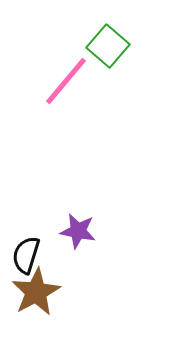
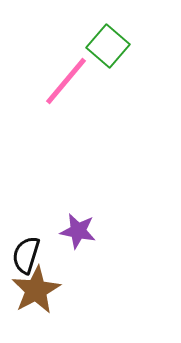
brown star: moved 2 px up
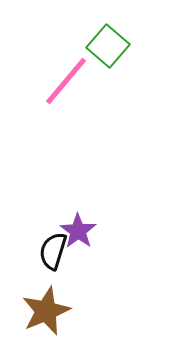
purple star: rotated 24 degrees clockwise
black semicircle: moved 27 px right, 4 px up
brown star: moved 10 px right, 21 px down; rotated 6 degrees clockwise
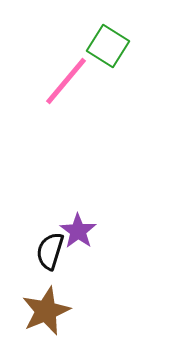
green square: rotated 9 degrees counterclockwise
black semicircle: moved 3 px left
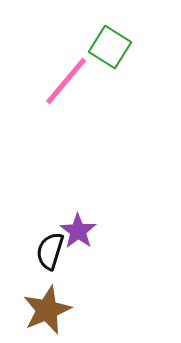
green square: moved 2 px right, 1 px down
brown star: moved 1 px right, 1 px up
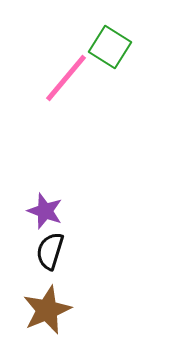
pink line: moved 3 px up
purple star: moved 33 px left, 20 px up; rotated 15 degrees counterclockwise
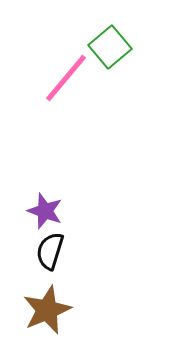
green square: rotated 18 degrees clockwise
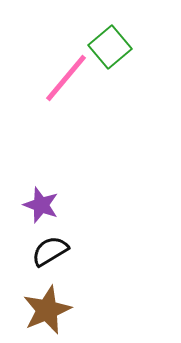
purple star: moved 4 px left, 6 px up
black semicircle: rotated 42 degrees clockwise
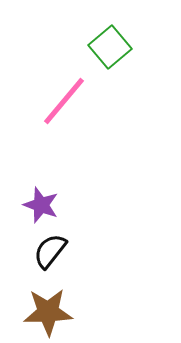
pink line: moved 2 px left, 23 px down
black semicircle: rotated 21 degrees counterclockwise
brown star: moved 1 px right, 2 px down; rotated 21 degrees clockwise
